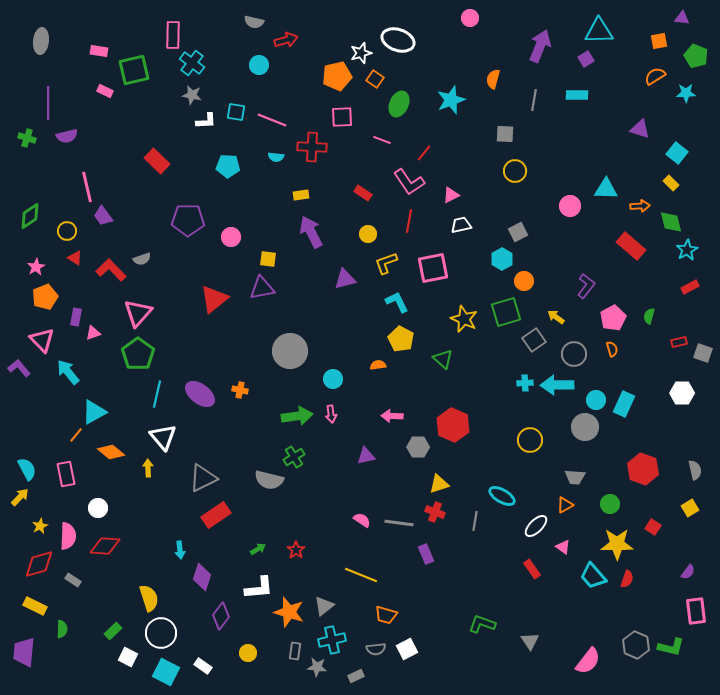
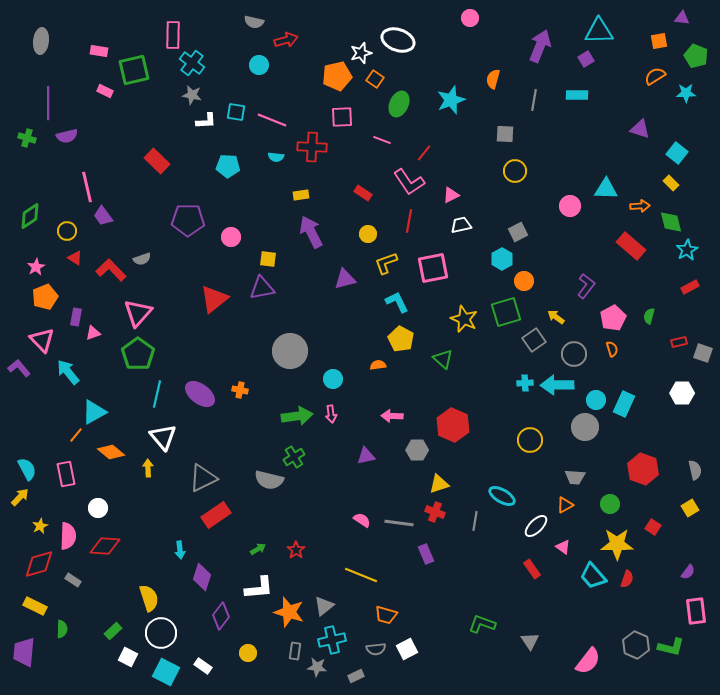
gray hexagon at (418, 447): moved 1 px left, 3 px down
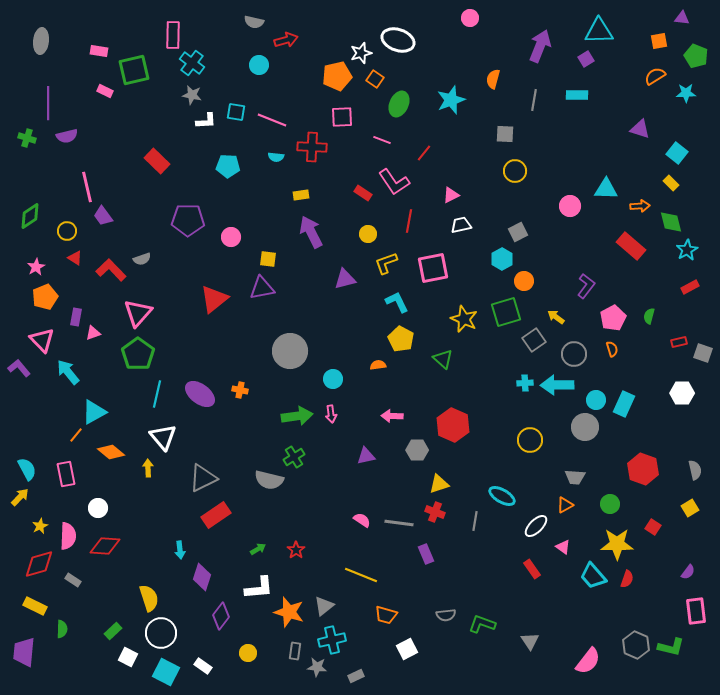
pink L-shape at (409, 182): moved 15 px left
gray semicircle at (376, 649): moved 70 px right, 34 px up
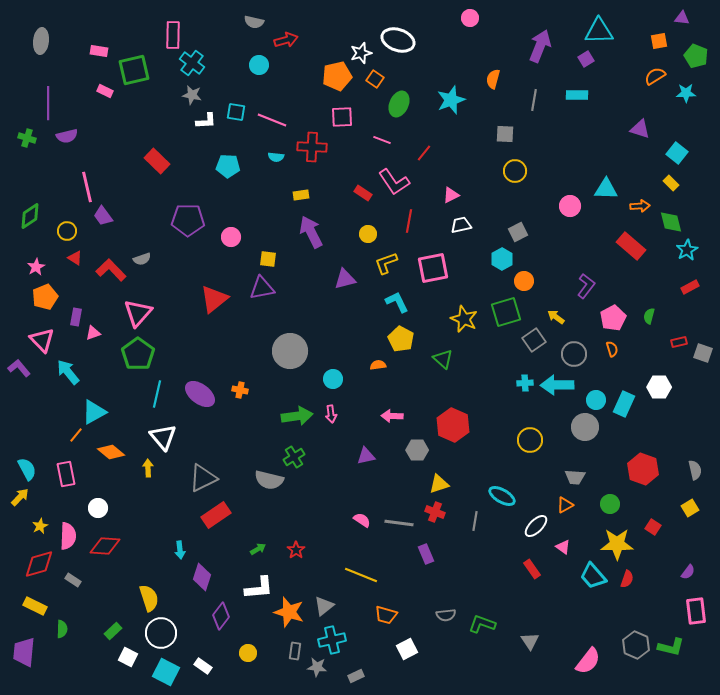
white hexagon at (682, 393): moved 23 px left, 6 px up
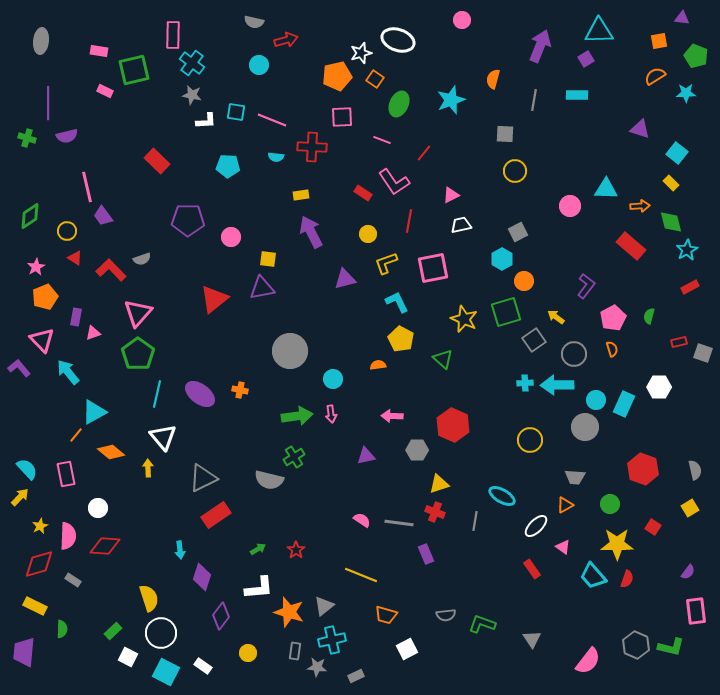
pink circle at (470, 18): moved 8 px left, 2 px down
cyan semicircle at (27, 469): rotated 15 degrees counterclockwise
gray triangle at (530, 641): moved 2 px right, 2 px up
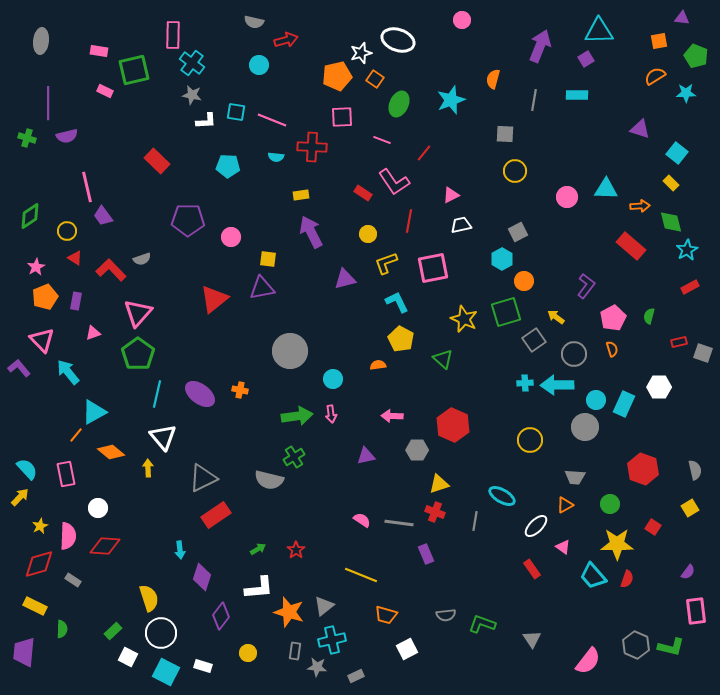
pink circle at (570, 206): moved 3 px left, 9 px up
purple rectangle at (76, 317): moved 16 px up
white rectangle at (203, 666): rotated 18 degrees counterclockwise
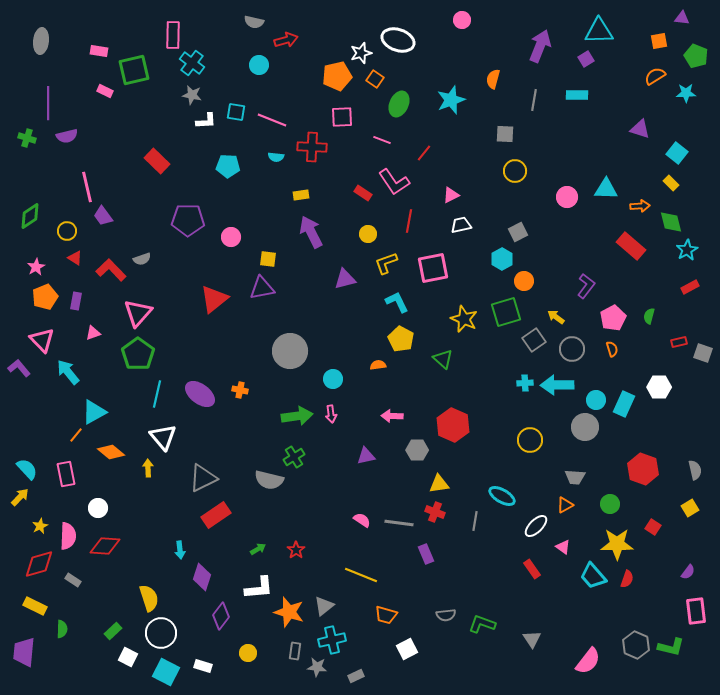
gray circle at (574, 354): moved 2 px left, 5 px up
yellow triangle at (439, 484): rotated 10 degrees clockwise
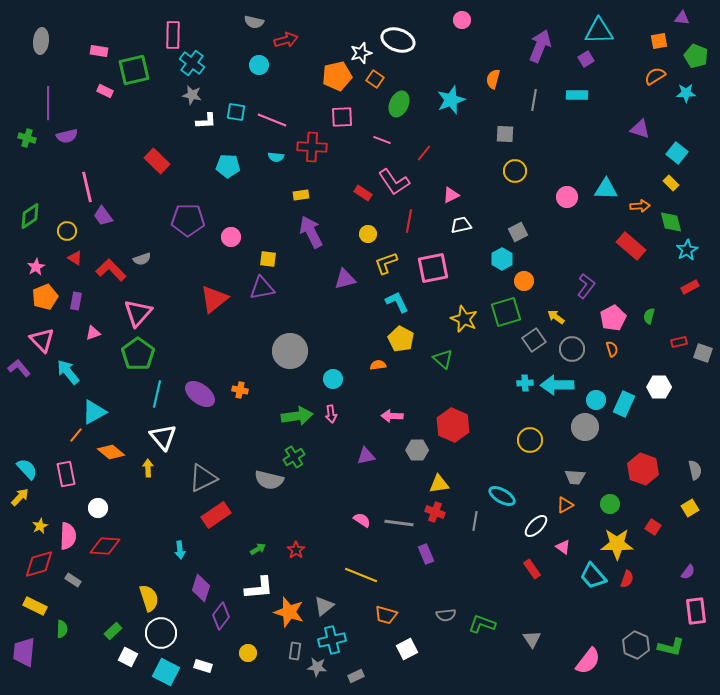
purple diamond at (202, 577): moved 1 px left, 11 px down
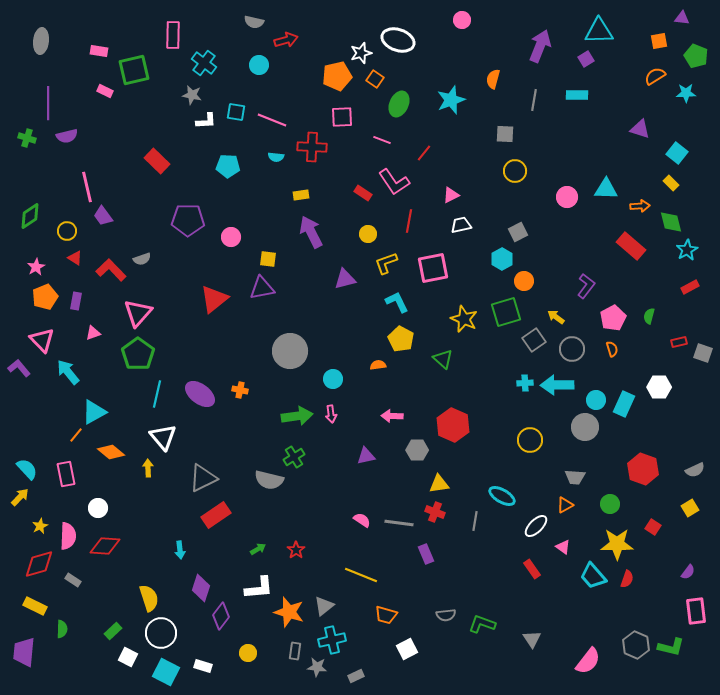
cyan cross at (192, 63): moved 12 px right
gray semicircle at (695, 470): rotated 78 degrees clockwise
